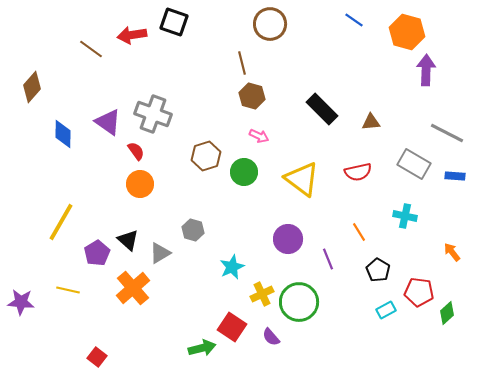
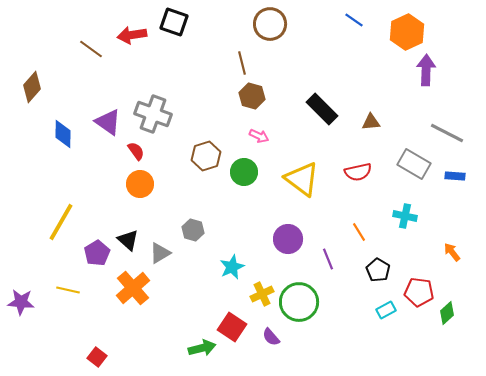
orange hexagon at (407, 32): rotated 20 degrees clockwise
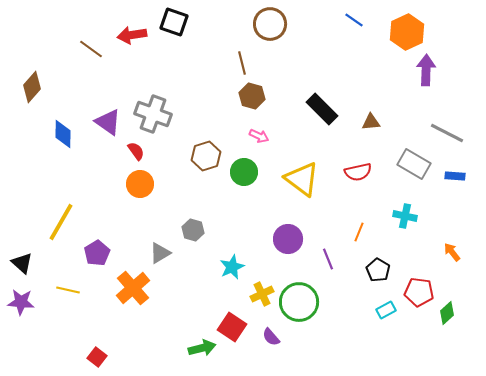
orange line at (359, 232): rotated 54 degrees clockwise
black triangle at (128, 240): moved 106 px left, 23 px down
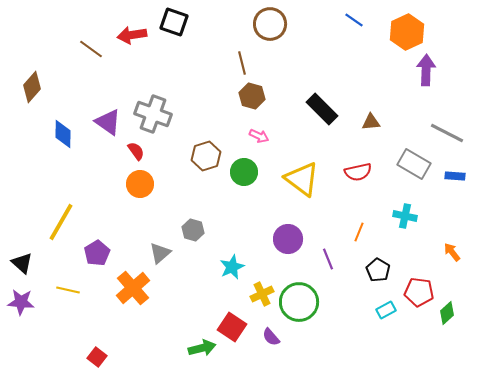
gray triangle at (160, 253): rotated 10 degrees counterclockwise
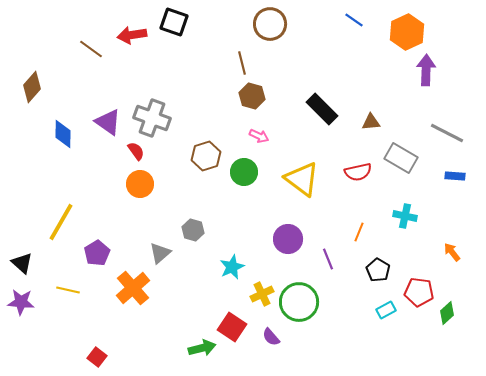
gray cross at (153, 114): moved 1 px left, 4 px down
gray rectangle at (414, 164): moved 13 px left, 6 px up
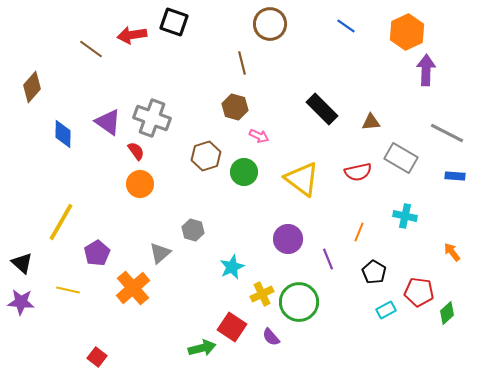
blue line at (354, 20): moved 8 px left, 6 px down
brown hexagon at (252, 96): moved 17 px left, 11 px down
black pentagon at (378, 270): moved 4 px left, 2 px down
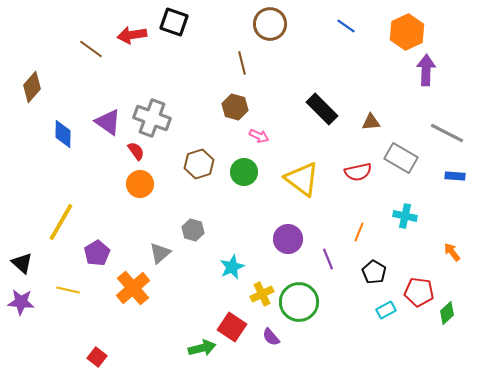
brown hexagon at (206, 156): moved 7 px left, 8 px down
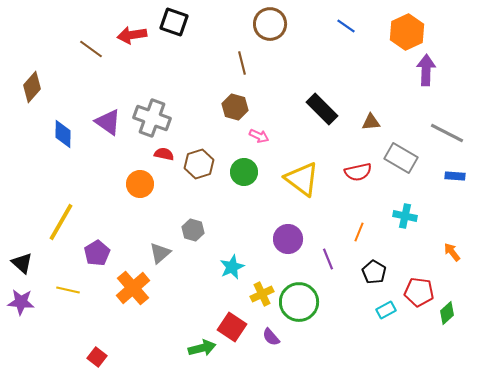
red semicircle at (136, 151): moved 28 px right, 3 px down; rotated 42 degrees counterclockwise
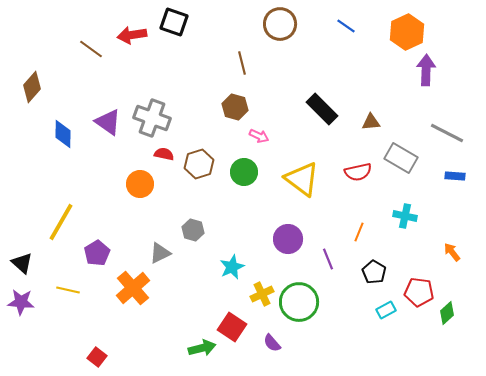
brown circle at (270, 24): moved 10 px right
gray triangle at (160, 253): rotated 15 degrees clockwise
purple semicircle at (271, 337): moved 1 px right, 6 px down
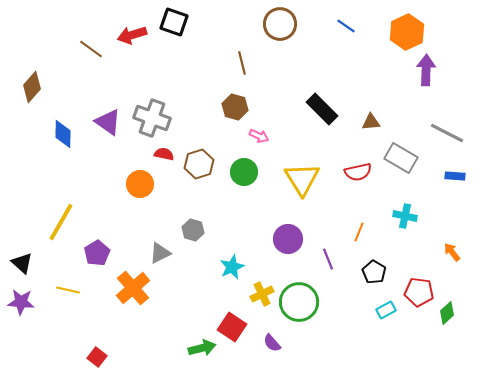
red arrow at (132, 35): rotated 8 degrees counterclockwise
yellow triangle at (302, 179): rotated 21 degrees clockwise
